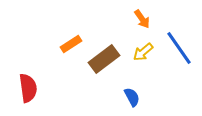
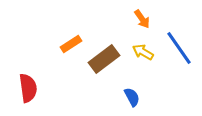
yellow arrow: rotated 70 degrees clockwise
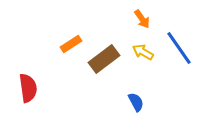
blue semicircle: moved 4 px right, 5 px down
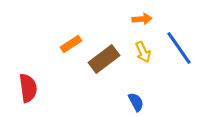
orange arrow: rotated 60 degrees counterclockwise
yellow arrow: rotated 145 degrees counterclockwise
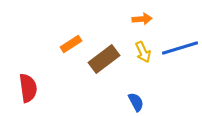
blue line: moved 1 px right; rotated 72 degrees counterclockwise
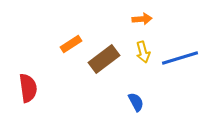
blue line: moved 10 px down
yellow arrow: rotated 10 degrees clockwise
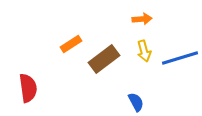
yellow arrow: moved 1 px right, 1 px up
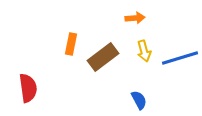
orange arrow: moved 7 px left, 1 px up
orange rectangle: rotated 45 degrees counterclockwise
brown rectangle: moved 1 px left, 2 px up
blue semicircle: moved 3 px right, 2 px up
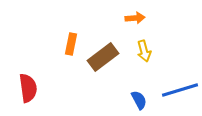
blue line: moved 32 px down
